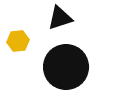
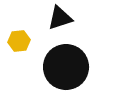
yellow hexagon: moved 1 px right
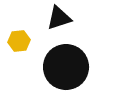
black triangle: moved 1 px left
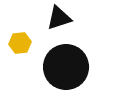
yellow hexagon: moved 1 px right, 2 px down
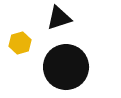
yellow hexagon: rotated 10 degrees counterclockwise
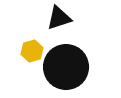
yellow hexagon: moved 12 px right, 8 px down
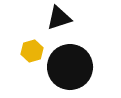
black circle: moved 4 px right
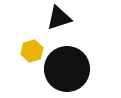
black circle: moved 3 px left, 2 px down
